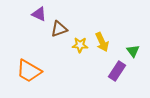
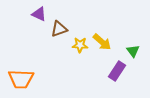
yellow arrow: rotated 24 degrees counterclockwise
orange trapezoid: moved 8 px left, 8 px down; rotated 28 degrees counterclockwise
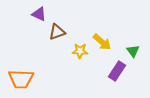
brown triangle: moved 2 px left, 3 px down
yellow star: moved 6 px down
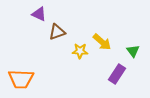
purple rectangle: moved 3 px down
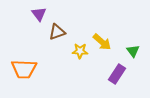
purple triangle: rotated 28 degrees clockwise
orange trapezoid: moved 3 px right, 10 px up
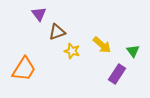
yellow arrow: moved 3 px down
yellow star: moved 8 px left; rotated 14 degrees clockwise
orange trapezoid: rotated 60 degrees counterclockwise
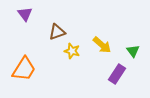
purple triangle: moved 14 px left
